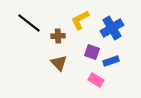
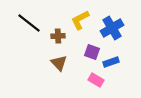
blue rectangle: moved 1 px down
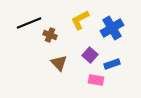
black line: rotated 60 degrees counterclockwise
brown cross: moved 8 px left, 1 px up; rotated 24 degrees clockwise
purple square: moved 2 px left, 3 px down; rotated 21 degrees clockwise
blue rectangle: moved 1 px right, 2 px down
pink rectangle: rotated 21 degrees counterclockwise
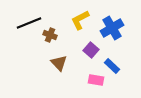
purple square: moved 1 px right, 5 px up
blue rectangle: moved 2 px down; rotated 63 degrees clockwise
